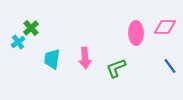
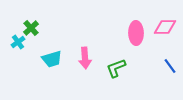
cyan trapezoid: rotated 115 degrees counterclockwise
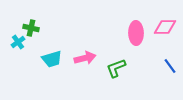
green cross: rotated 35 degrees counterclockwise
pink arrow: rotated 100 degrees counterclockwise
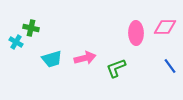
cyan cross: moved 2 px left; rotated 24 degrees counterclockwise
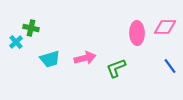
pink ellipse: moved 1 px right
cyan cross: rotated 16 degrees clockwise
cyan trapezoid: moved 2 px left
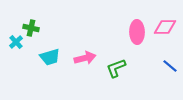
pink ellipse: moved 1 px up
cyan trapezoid: moved 2 px up
blue line: rotated 14 degrees counterclockwise
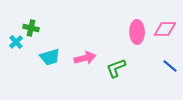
pink diamond: moved 2 px down
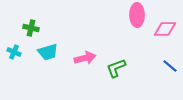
pink ellipse: moved 17 px up
cyan cross: moved 2 px left, 10 px down; rotated 24 degrees counterclockwise
cyan trapezoid: moved 2 px left, 5 px up
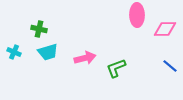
green cross: moved 8 px right, 1 px down
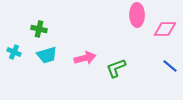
cyan trapezoid: moved 1 px left, 3 px down
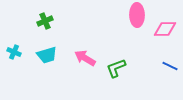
green cross: moved 6 px right, 8 px up; rotated 35 degrees counterclockwise
pink arrow: rotated 135 degrees counterclockwise
blue line: rotated 14 degrees counterclockwise
